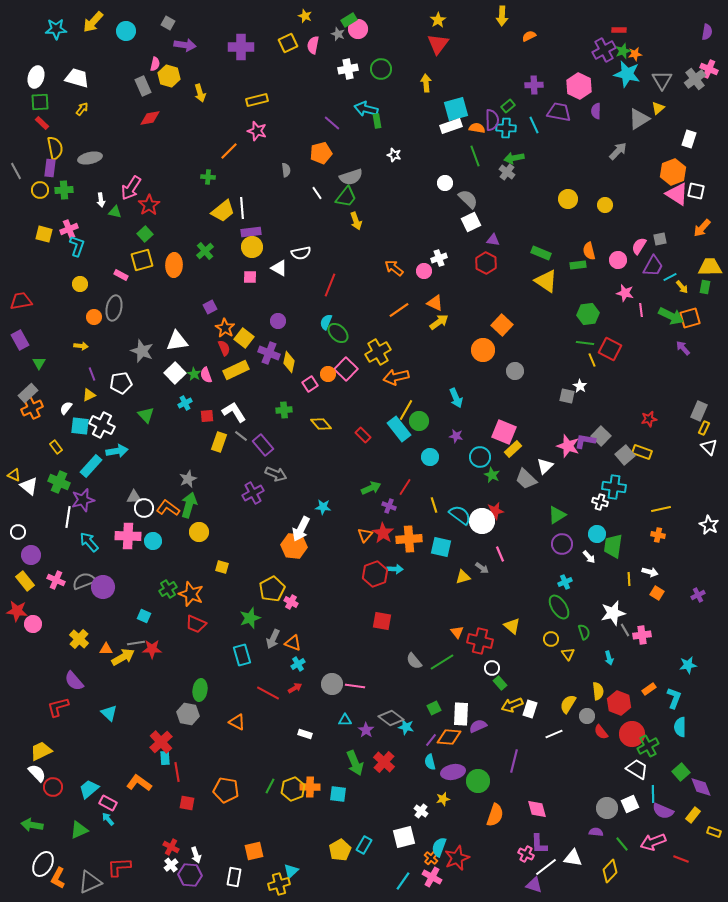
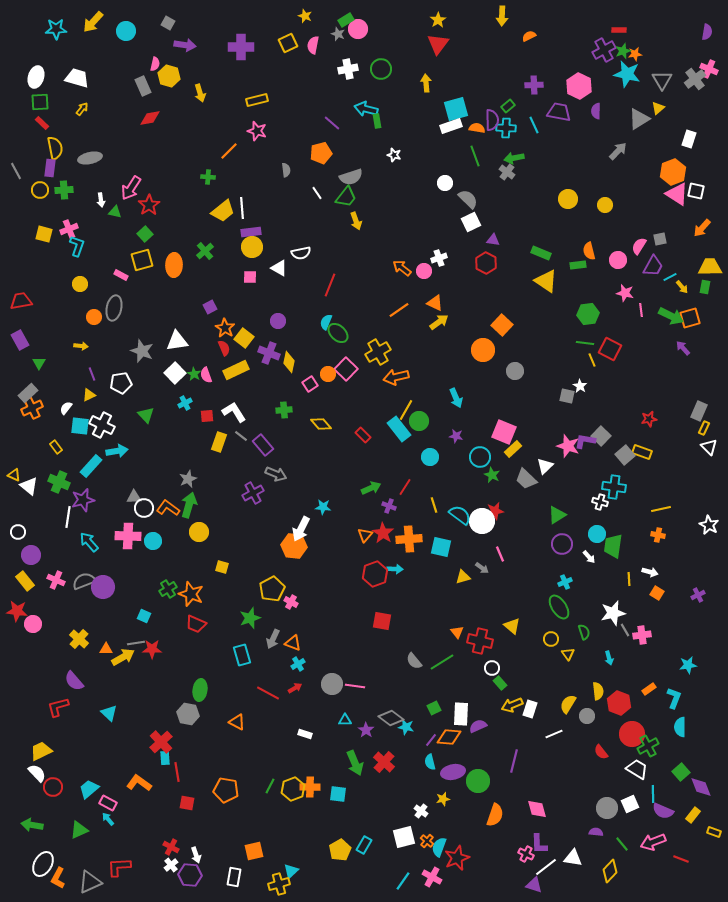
green rectangle at (349, 20): moved 3 px left
orange arrow at (394, 268): moved 8 px right
red semicircle at (601, 732): moved 20 px down
orange cross at (431, 858): moved 4 px left, 17 px up
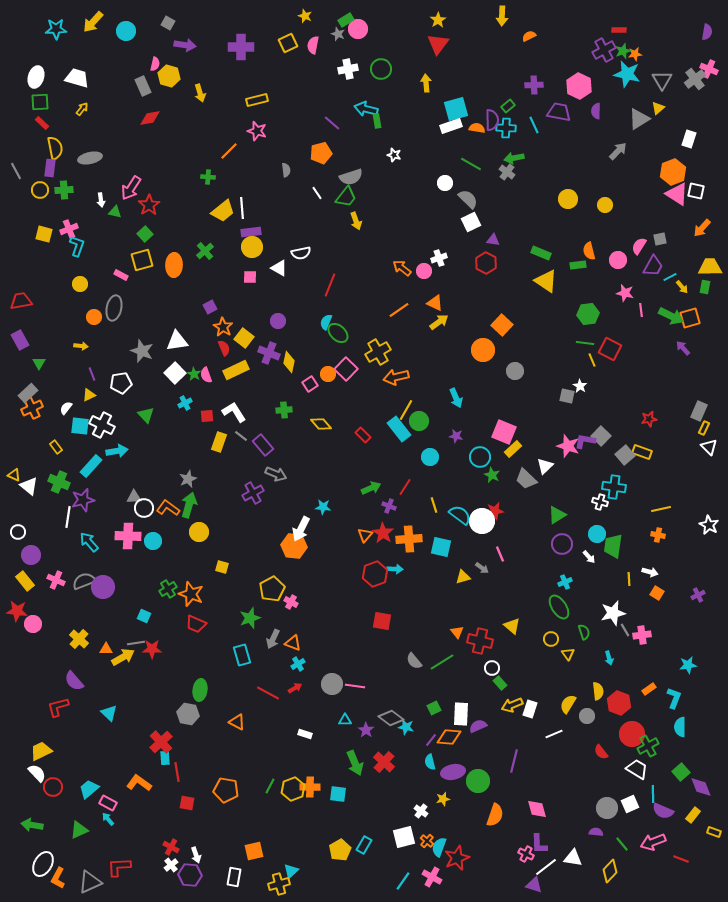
green line at (475, 156): moved 4 px left, 8 px down; rotated 40 degrees counterclockwise
orange star at (225, 328): moved 2 px left, 1 px up
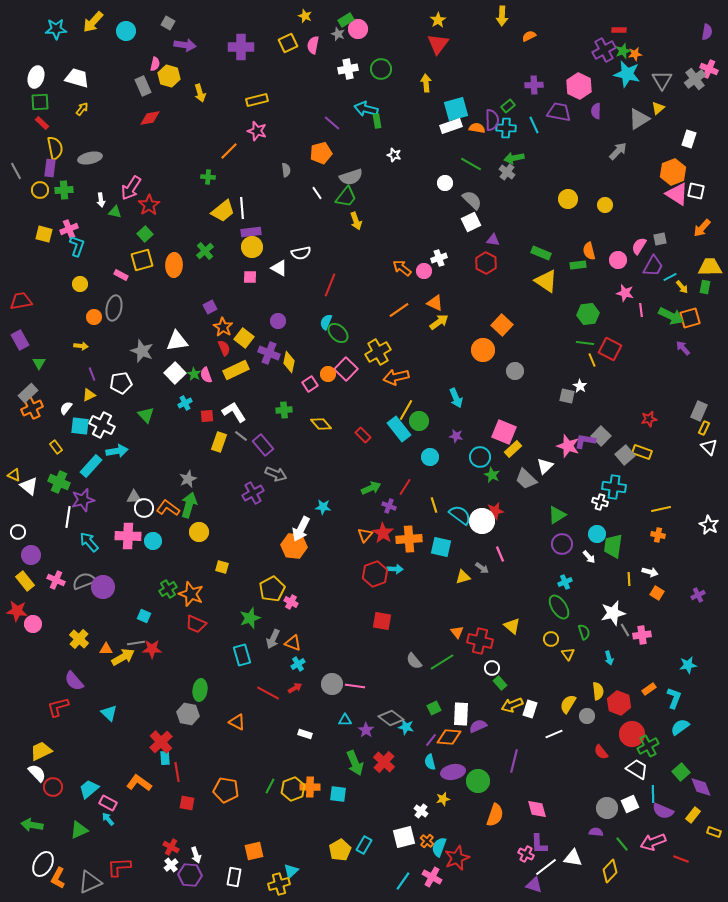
gray semicircle at (468, 199): moved 4 px right, 1 px down
cyan semicircle at (680, 727): rotated 54 degrees clockwise
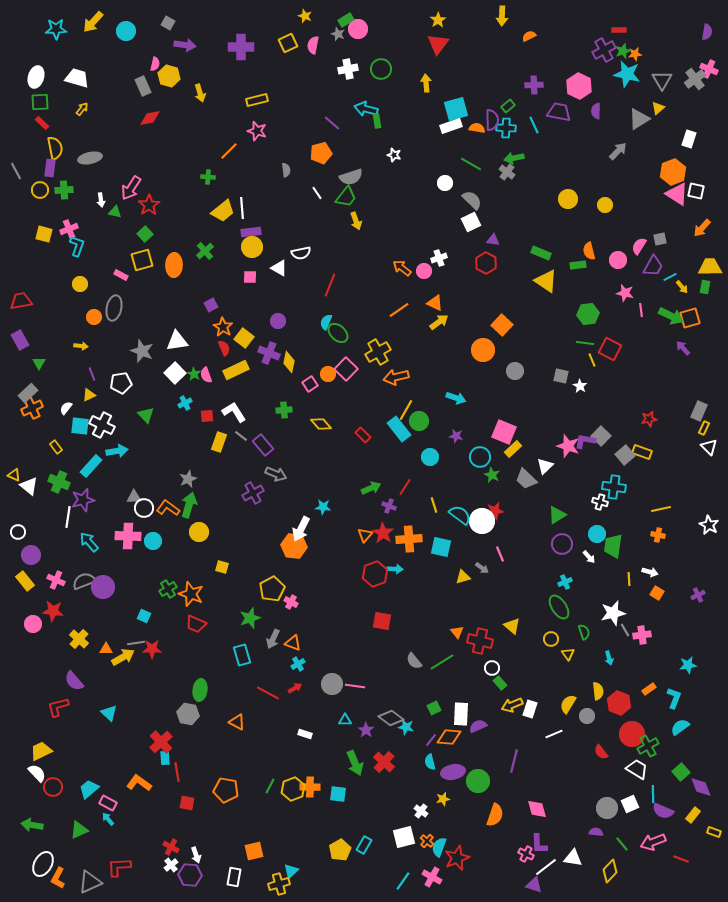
purple square at (210, 307): moved 1 px right, 2 px up
gray square at (567, 396): moved 6 px left, 20 px up
cyan arrow at (456, 398): rotated 48 degrees counterclockwise
red star at (17, 611): moved 36 px right
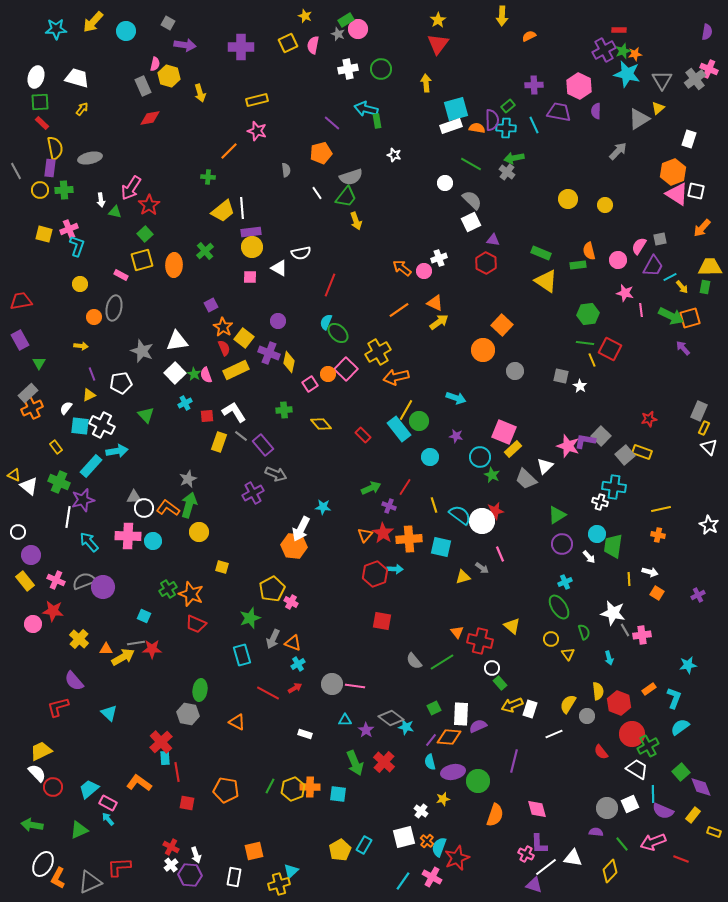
white star at (613, 613): rotated 25 degrees clockwise
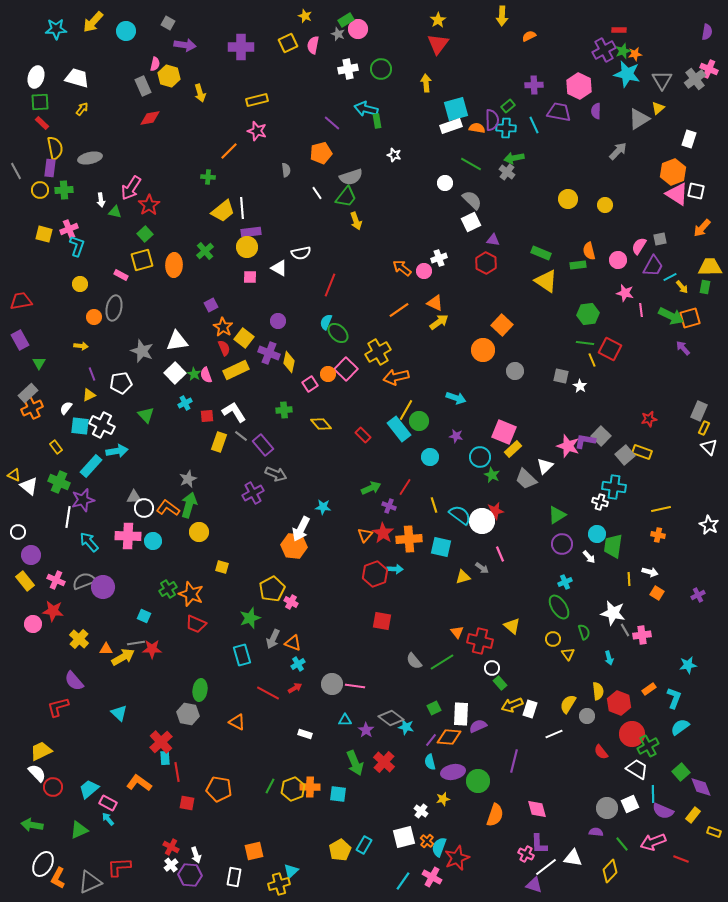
yellow circle at (252, 247): moved 5 px left
yellow circle at (551, 639): moved 2 px right
cyan triangle at (109, 713): moved 10 px right
orange pentagon at (226, 790): moved 7 px left, 1 px up
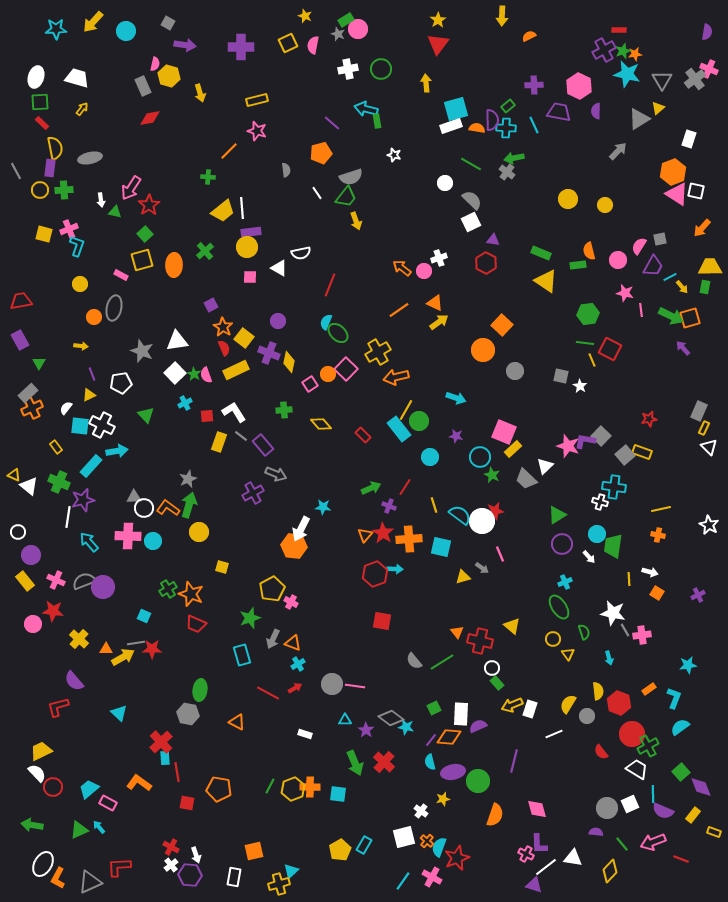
green rectangle at (500, 683): moved 3 px left
cyan arrow at (108, 819): moved 9 px left, 8 px down
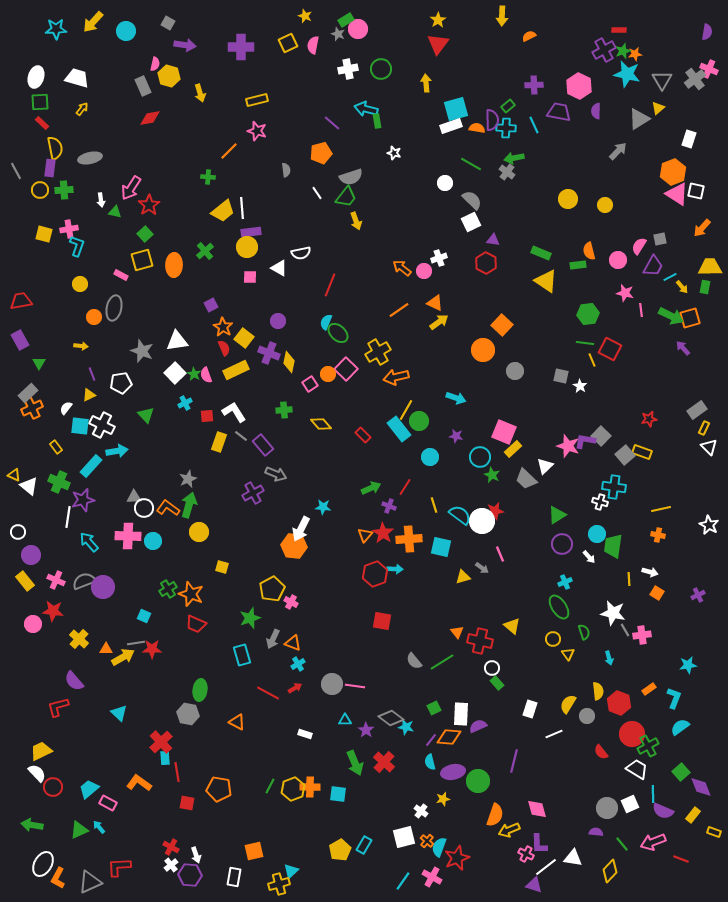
white star at (394, 155): moved 2 px up
pink cross at (69, 229): rotated 12 degrees clockwise
gray rectangle at (699, 411): moved 2 px left, 1 px up; rotated 30 degrees clockwise
yellow arrow at (512, 705): moved 3 px left, 125 px down
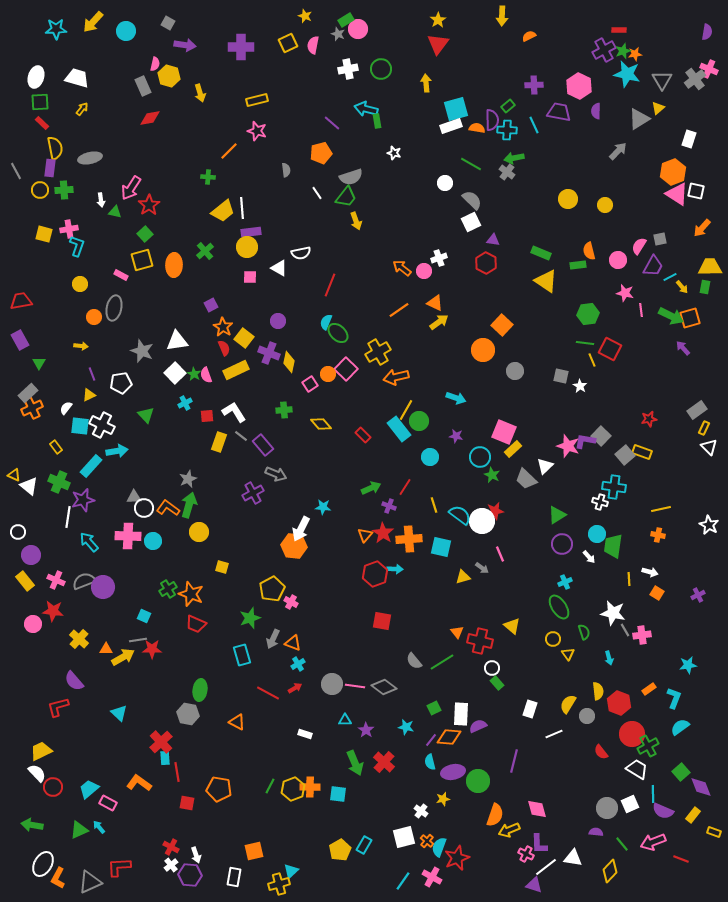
cyan cross at (506, 128): moved 1 px right, 2 px down
gray line at (136, 643): moved 2 px right, 3 px up
gray diamond at (391, 718): moved 7 px left, 31 px up
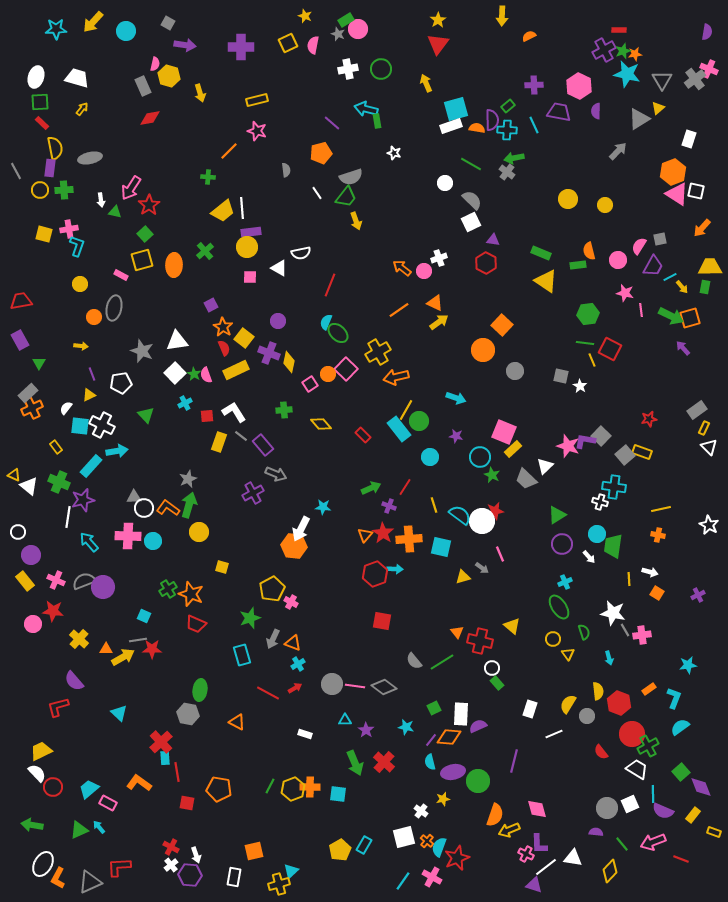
yellow arrow at (426, 83): rotated 18 degrees counterclockwise
